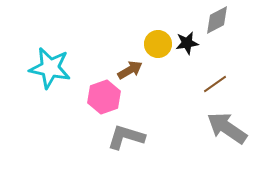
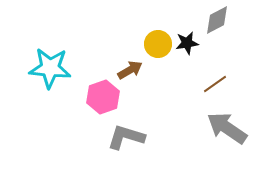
cyan star: rotated 6 degrees counterclockwise
pink hexagon: moved 1 px left
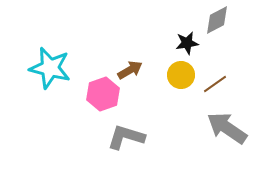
yellow circle: moved 23 px right, 31 px down
cyan star: rotated 9 degrees clockwise
pink hexagon: moved 3 px up
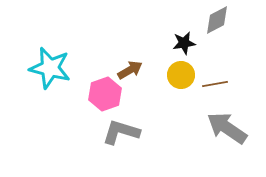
black star: moved 3 px left
brown line: rotated 25 degrees clockwise
pink hexagon: moved 2 px right
gray L-shape: moved 5 px left, 5 px up
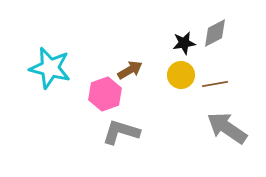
gray diamond: moved 2 px left, 13 px down
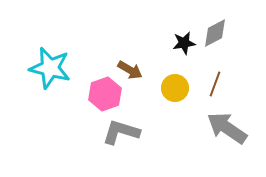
brown arrow: rotated 60 degrees clockwise
yellow circle: moved 6 px left, 13 px down
brown line: rotated 60 degrees counterclockwise
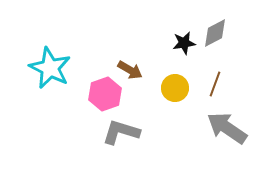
cyan star: rotated 12 degrees clockwise
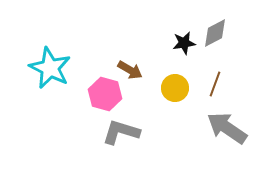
pink hexagon: rotated 24 degrees counterclockwise
